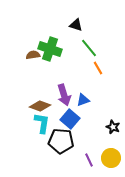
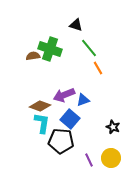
brown semicircle: moved 1 px down
purple arrow: rotated 85 degrees clockwise
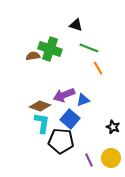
green line: rotated 30 degrees counterclockwise
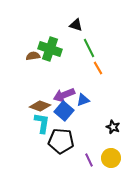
green line: rotated 42 degrees clockwise
blue square: moved 6 px left, 8 px up
